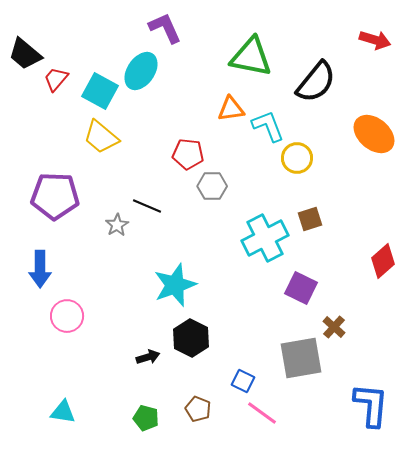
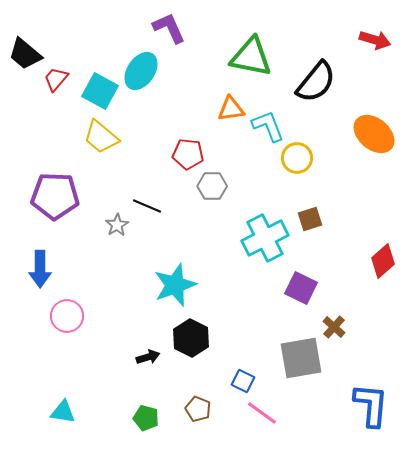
purple L-shape: moved 4 px right
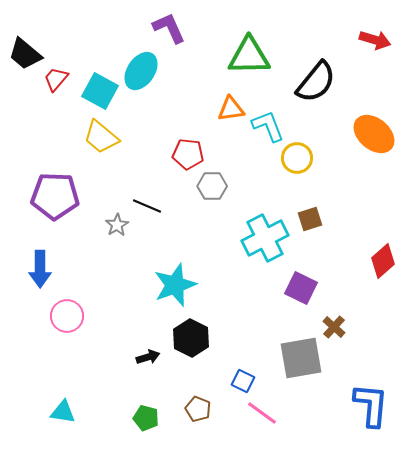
green triangle: moved 2 px left, 1 px up; rotated 12 degrees counterclockwise
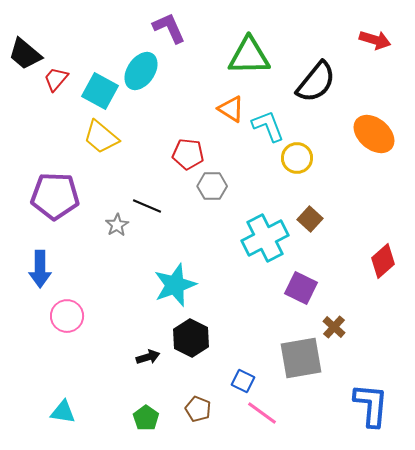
orange triangle: rotated 40 degrees clockwise
brown square: rotated 30 degrees counterclockwise
green pentagon: rotated 20 degrees clockwise
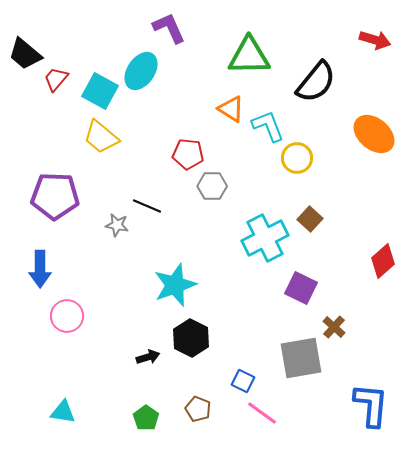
gray star: rotated 30 degrees counterclockwise
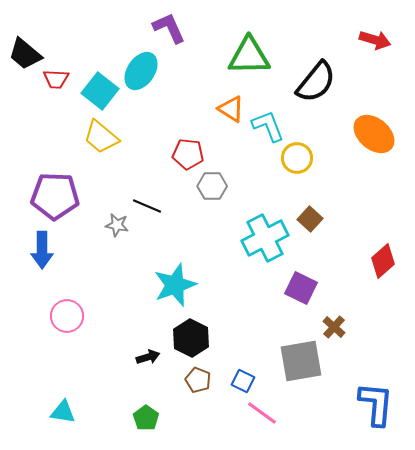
red trapezoid: rotated 128 degrees counterclockwise
cyan square: rotated 9 degrees clockwise
blue arrow: moved 2 px right, 19 px up
gray square: moved 3 px down
blue L-shape: moved 5 px right, 1 px up
brown pentagon: moved 29 px up
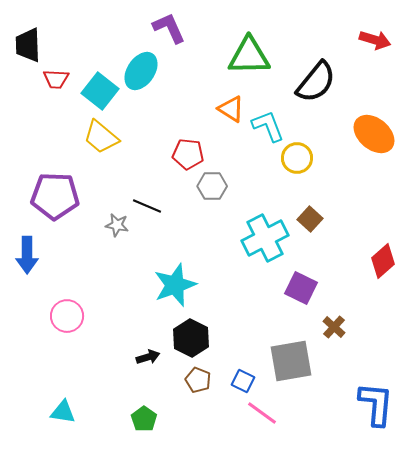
black trapezoid: moved 3 px right, 9 px up; rotated 48 degrees clockwise
blue arrow: moved 15 px left, 5 px down
gray square: moved 10 px left
green pentagon: moved 2 px left, 1 px down
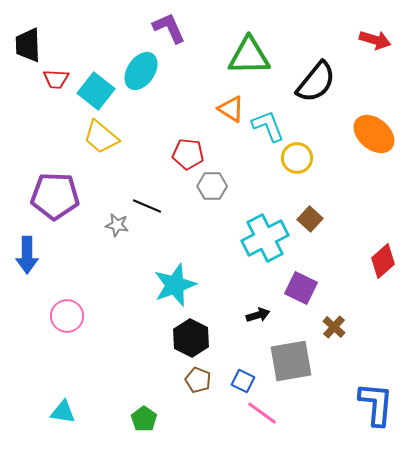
cyan square: moved 4 px left
black arrow: moved 110 px right, 42 px up
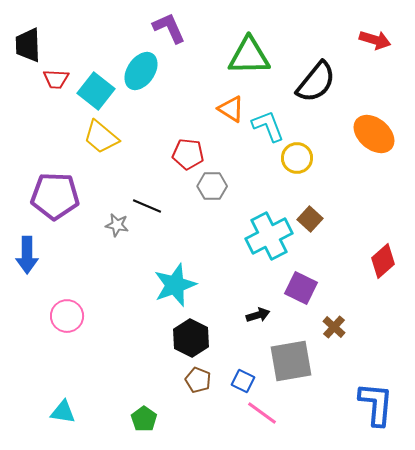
cyan cross: moved 4 px right, 2 px up
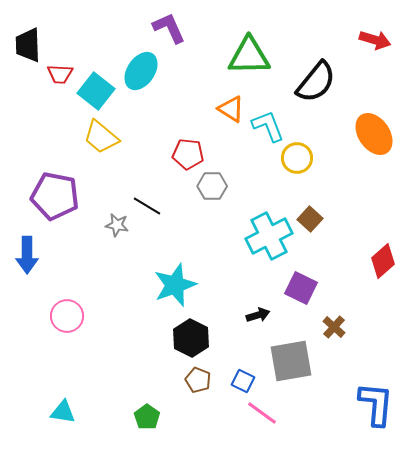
red trapezoid: moved 4 px right, 5 px up
orange ellipse: rotated 15 degrees clockwise
purple pentagon: rotated 9 degrees clockwise
black line: rotated 8 degrees clockwise
green pentagon: moved 3 px right, 2 px up
